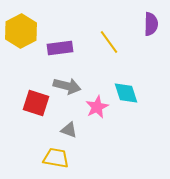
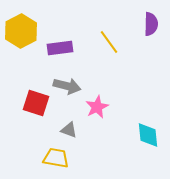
cyan diamond: moved 22 px right, 42 px down; rotated 12 degrees clockwise
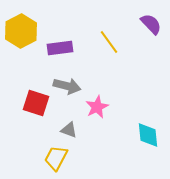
purple semicircle: rotated 45 degrees counterclockwise
yellow trapezoid: rotated 72 degrees counterclockwise
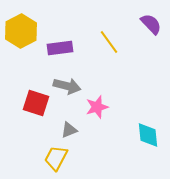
pink star: rotated 10 degrees clockwise
gray triangle: rotated 42 degrees counterclockwise
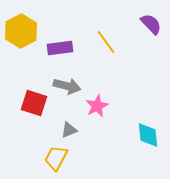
yellow line: moved 3 px left
red square: moved 2 px left
pink star: moved 1 px up; rotated 10 degrees counterclockwise
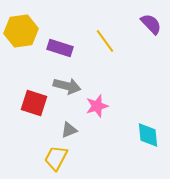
yellow hexagon: rotated 20 degrees clockwise
yellow line: moved 1 px left, 1 px up
purple rectangle: rotated 25 degrees clockwise
pink star: rotated 10 degrees clockwise
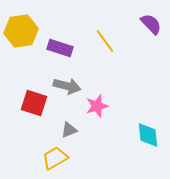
yellow trapezoid: moved 1 px left; rotated 32 degrees clockwise
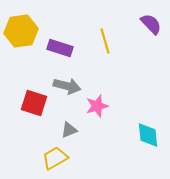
yellow line: rotated 20 degrees clockwise
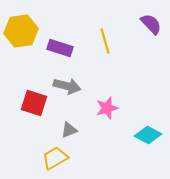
pink star: moved 10 px right, 2 px down
cyan diamond: rotated 56 degrees counterclockwise
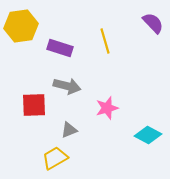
purple semicircle: moved 2 px right, 1 px up
yellow hexagon: moved 5 px up
red square: moved 2 px down; rotated 20 degrees counterclockwise
